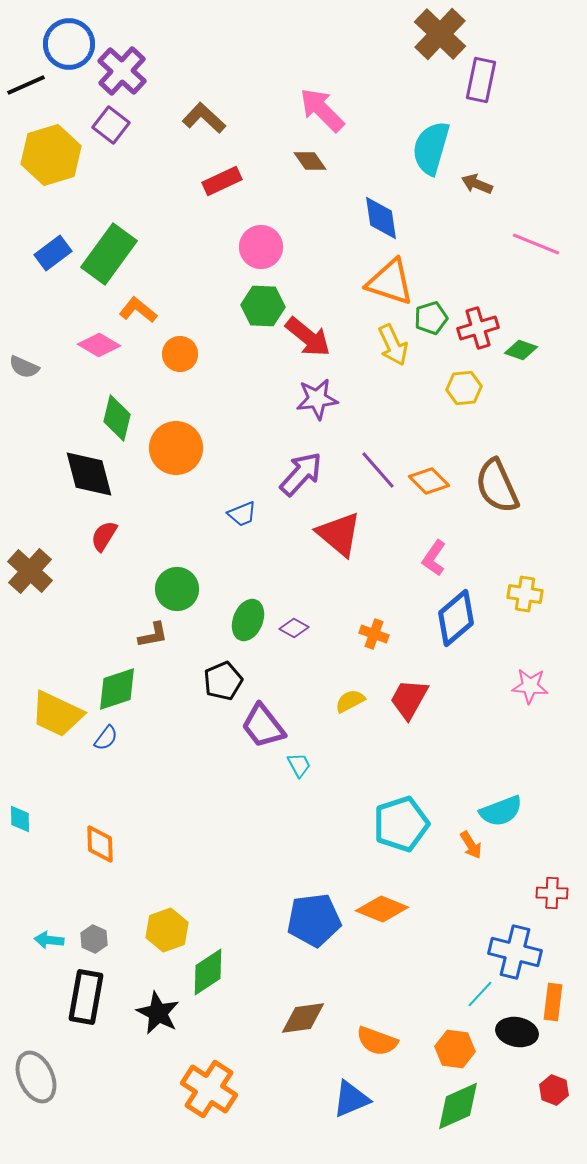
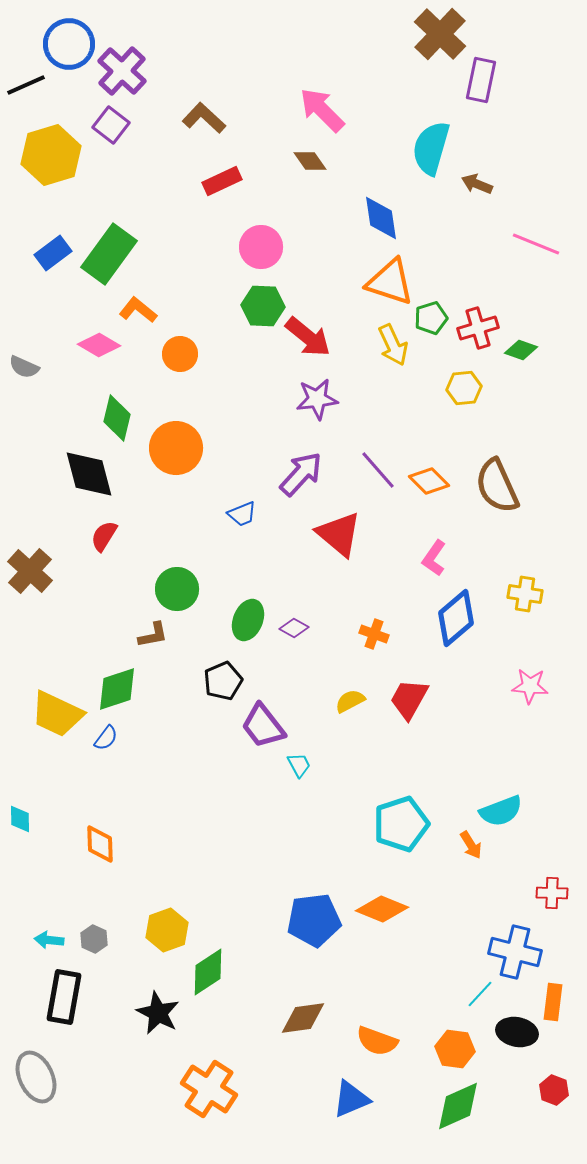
black rectangle at (86, 997): moved 22 px left
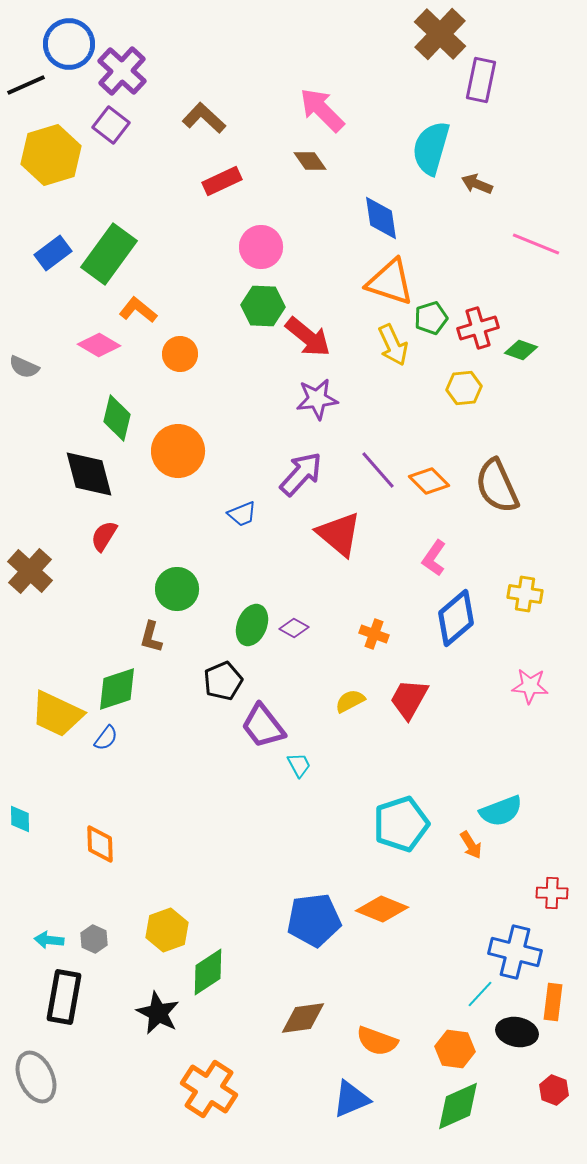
orange circle at (176, 448): moved 2 px right, 3 px down
green ellipse at (248, 620): moved 4 px right, 5 px down
brown L-shape at (153, 635): moved 2 px left, 2 px down; rotated 116 degrees clockwise
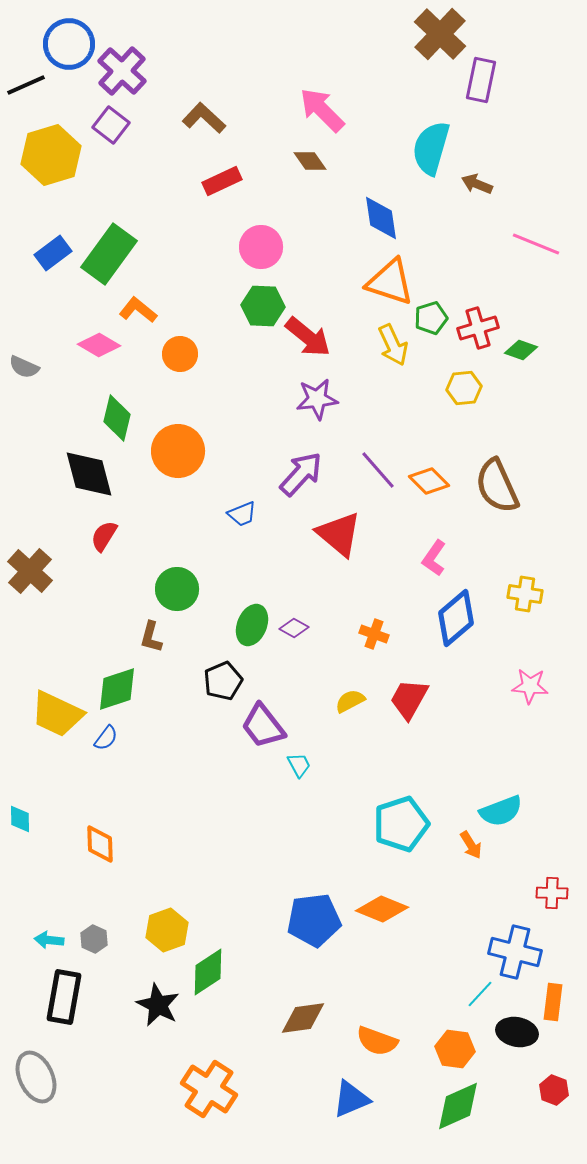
black star at (158, 1013): moved 8 px up
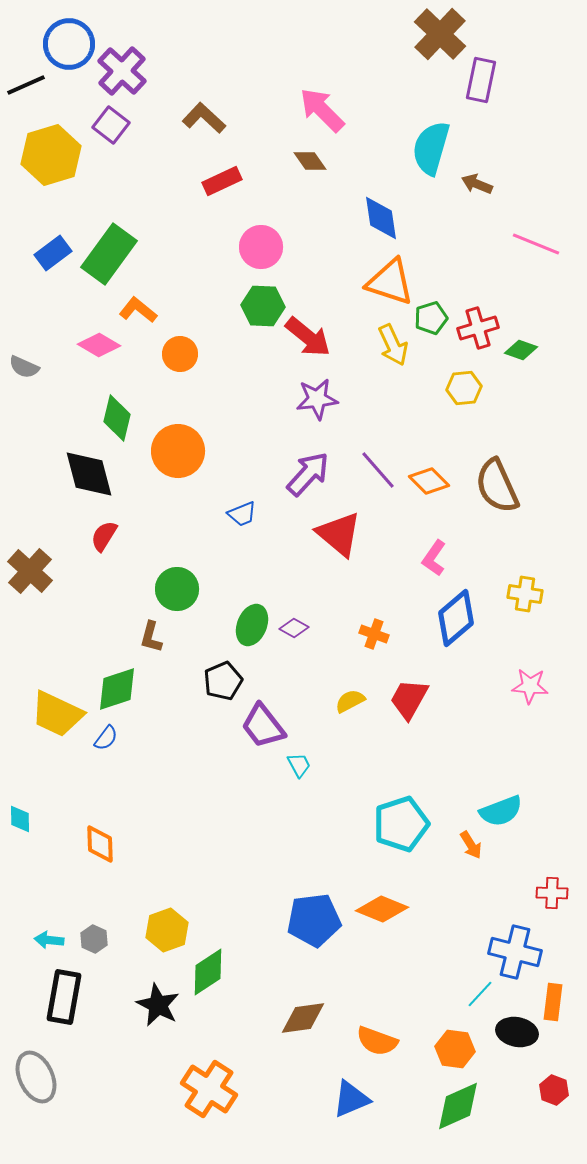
purple arrow at (301, 474): moved 7 px right
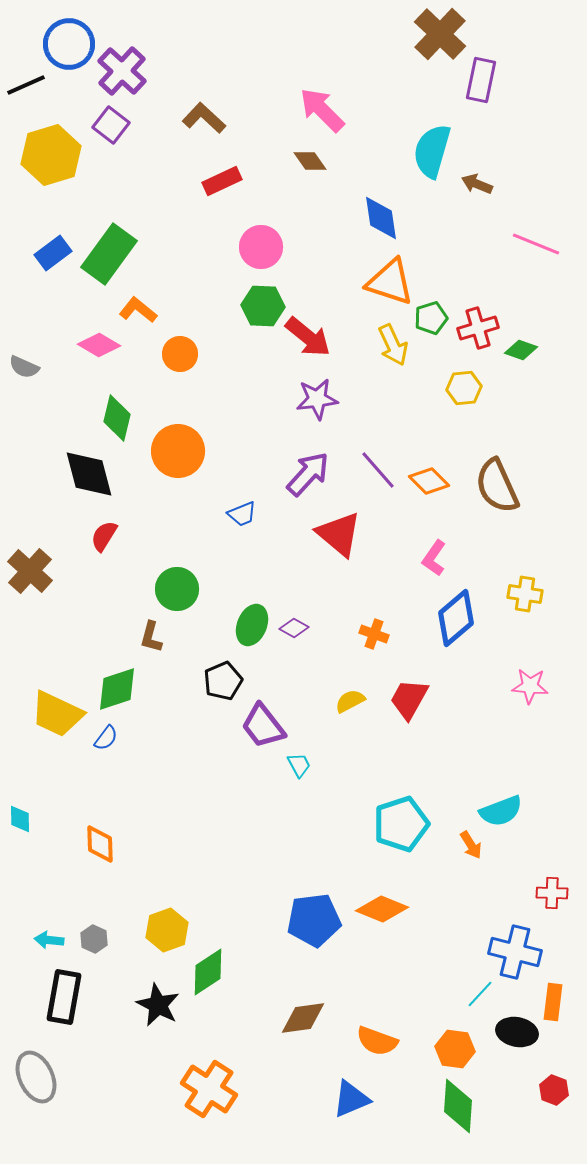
cyan semicircle at (431, 148): moved 1 px right, 3 px down
green diamond at (458, 1106): rotated 62 degrees counterclockwise
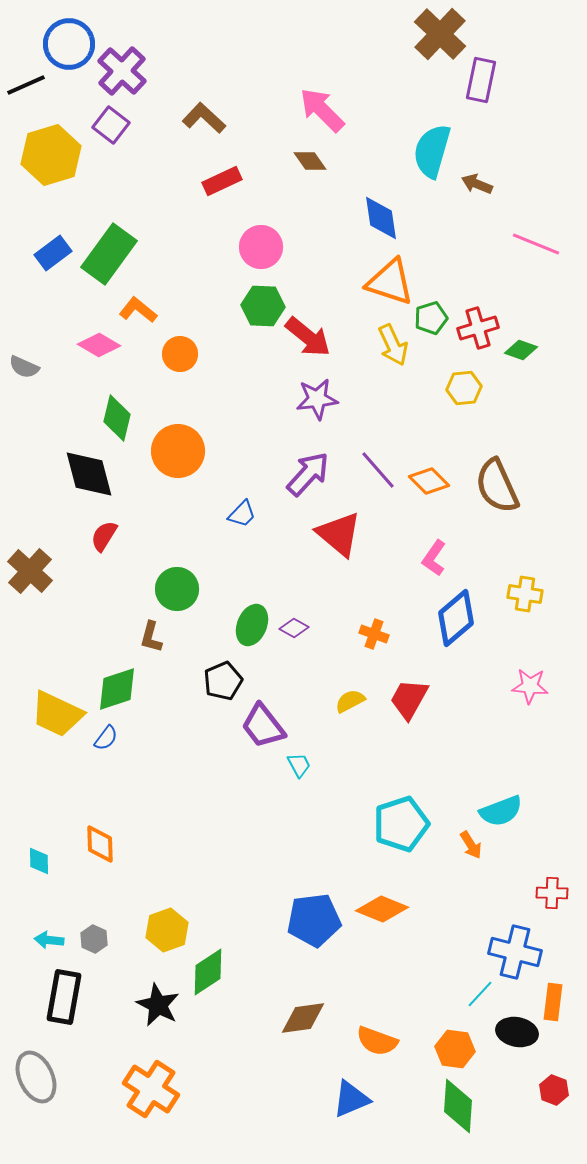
blue trapezoid at (242, 514): rotated 24 degrees counterclockwise
cyan diamond at (20, 819): moved 19 px right, 42 px down
orange cross at (209, 1089): moved 58 px left
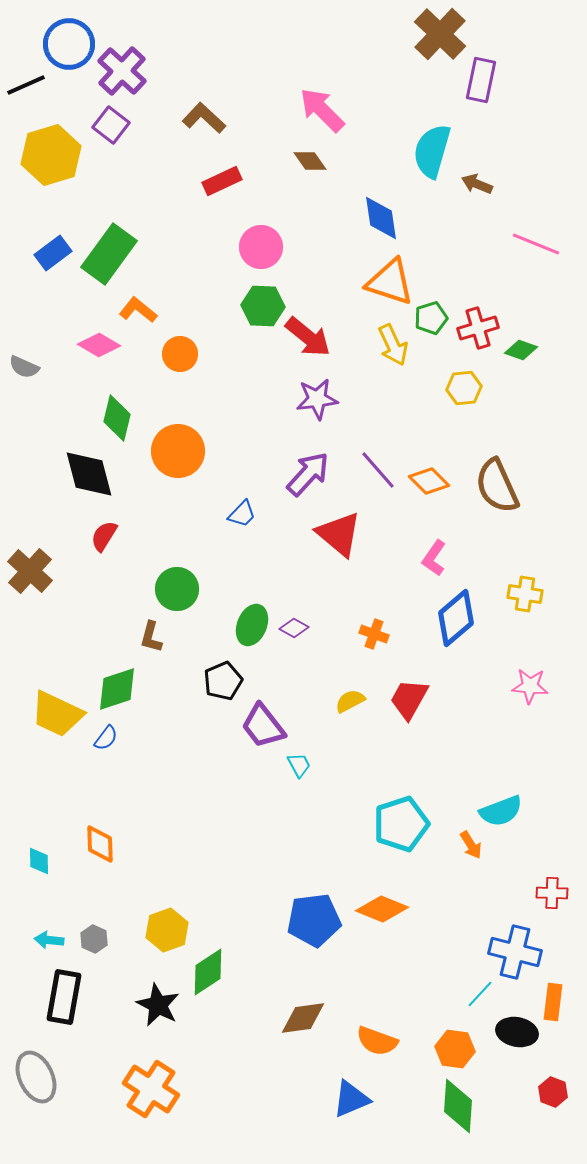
red hexagon at (554, 1090): moved 1 px left, 2 px down
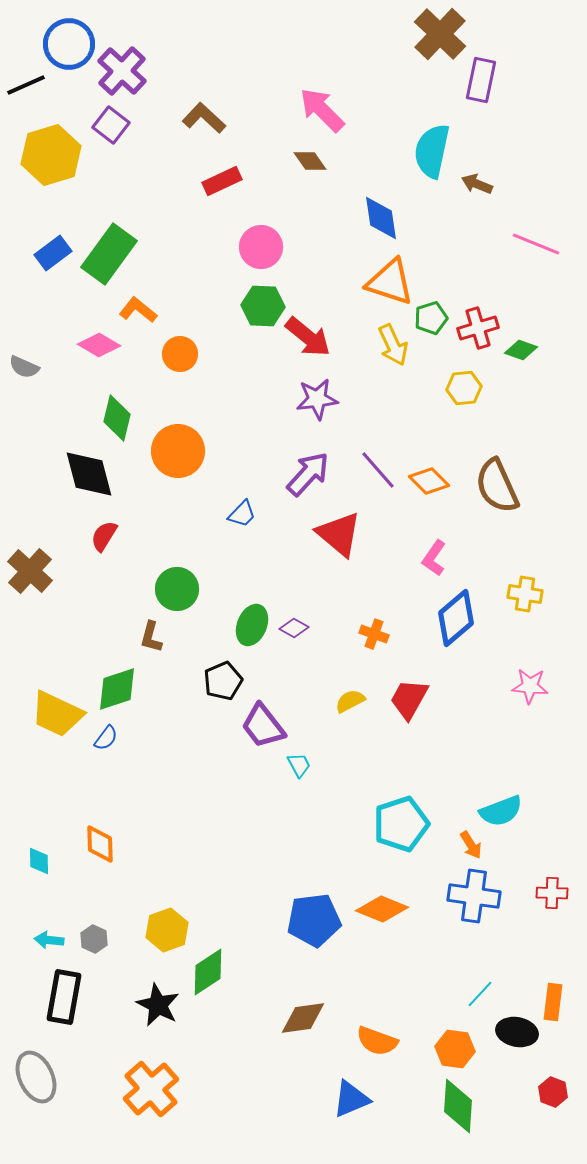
cyan semicircle at (432, 151): rotated 4 degrees counterclockwise
blue cross at (515, 952): moved 41 px left, 56 px up; rotated 6 degrees counterclockwise
orange cross at (151, 1089): rotated 16 degrees clockwise
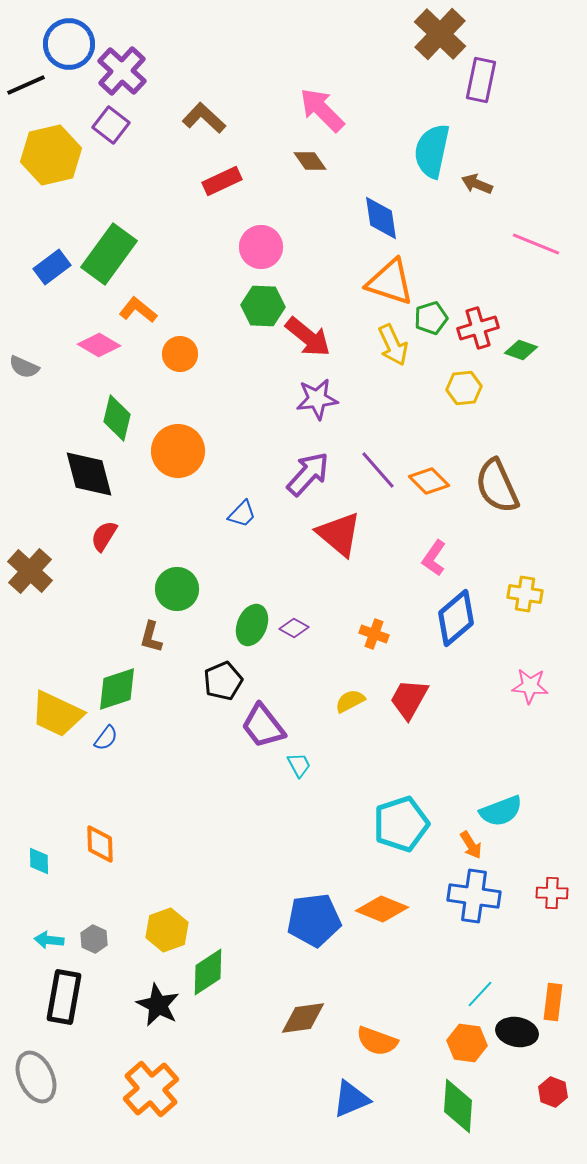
yellow hexagon at (51, 155): rotated 4 degrees clockwise
blue rectangle at (53, 253): moved 1 px left, 14 px down
orange hexagon at (455, 1049): moved 12 px right, 6 px up
